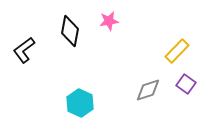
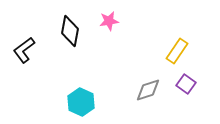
yellow rectangle: rotated 10 degrees counterclockwise
cyan hexagon: moved 1 px right, 1 px up
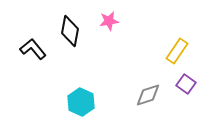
black L-shape: moved 9 px right, 1 px up; rotated 88 degrees clockwise
gray diamond: moved 5 px down
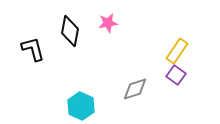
pink star: moved 1 px left, 2 px down
black L-shape: rotated 24 degrees clockwise
purple square: moved 10 px left, 9 px up
gray diamond: moved 13 px left, 6 px up
cyan hexagon: moved 4 px down
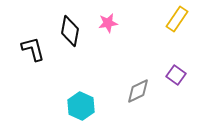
yellow rectangle: moved 32 px up
gray diamond: moved 3 px right, 2 px down; rotated 8 degrees counterclockwise
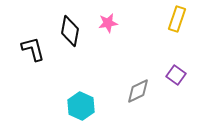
yellow rectangle: rotated 15 degrees counterclockwise
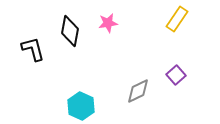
yellow rectangle: rotated 15 degrees clockwise
purple square: rotated 12 degrees clockwise
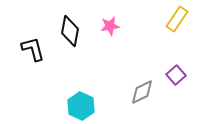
pink star: moved 2 px right, 3 px down
gray diamond: moved 4 px right, 1 px down
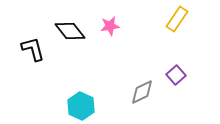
black diamond: rotated 48 degrees counterclockwise
